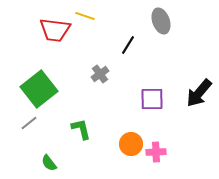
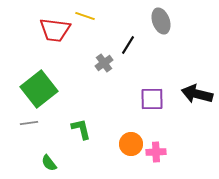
gray cross: moved 4 px right, 11 px up
black arrow: moved 2 px left, 1 px down; rotated 64 degrees clockwise
gray line: rotated 30 degrees clockwise
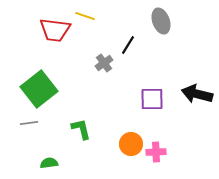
green semicircle: rotated 120 degrees clockwise
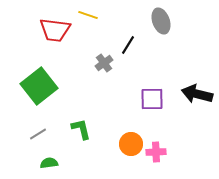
yellow line: moved 3 px right, 1 px up
green square: moved 3 px up
gray line: moved 9 px right, 11 px down; rotated 24 degrees counterclockwise
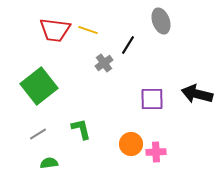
yellow line: moved 15 px down
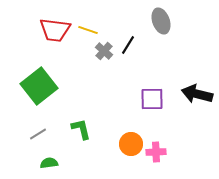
gray cross: moved 12 px up; rotated 12 degrees counterclockwise
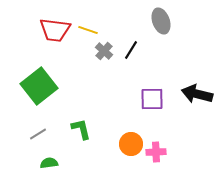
black line: moved 3 px right, 5 px down
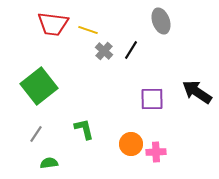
red trapezoid: moved 2 px left, 6 px up
black arrow: moved 2 px up; rotated 20 degrees clockwise
green L-shape: moved 3 px right
gray line: moved 2 px left; rotated 24 degrees counterclockwise
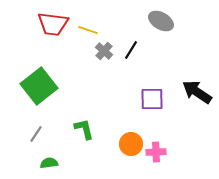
gray ellipse: rotated 40 degrees counterclockwise
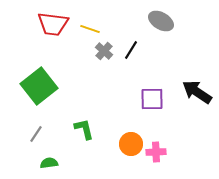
yellow line: moved 2 px right, 1 px up
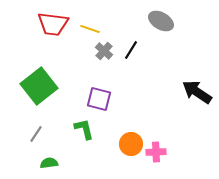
purple square: moved 53 px left; rotated 15 degrees clockwise
